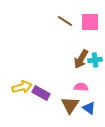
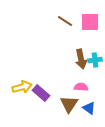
brown arrow: rotated 42 degrees counterclockwise
purple rectangle: rotated 12 degrees clockwise
brown triangle: moved 1 px left, 1 px up
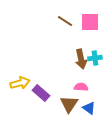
cyan cross: moved 2 px up
yellow arrow: moved 2 px left, 4 px up
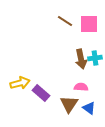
pink square: moved 1 px left, 2 px down
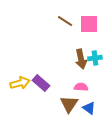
purple rectangle: moved 10 px up
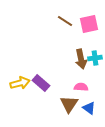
pink square: rotated 12 degrees counterclockwise
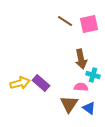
cyan cross: moved 2 px left, 17 px down; rotated 24 degrees clockwise
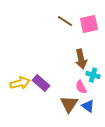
pink semicircle: rotated 120 degrees counterclockwise
blue triangle: moved 1 px left, 2 px up
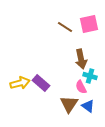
brown line: moved 6 px down
cyan cross: moved 3 px left, 1 px down
